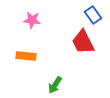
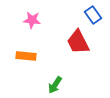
red trapezoid: moved 5 px left
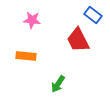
blue rectangle: rotated 18 degrees counterclockwise
red trapezoid: moved 2 px up
green arrow: moved 3 px right, 1 px up
